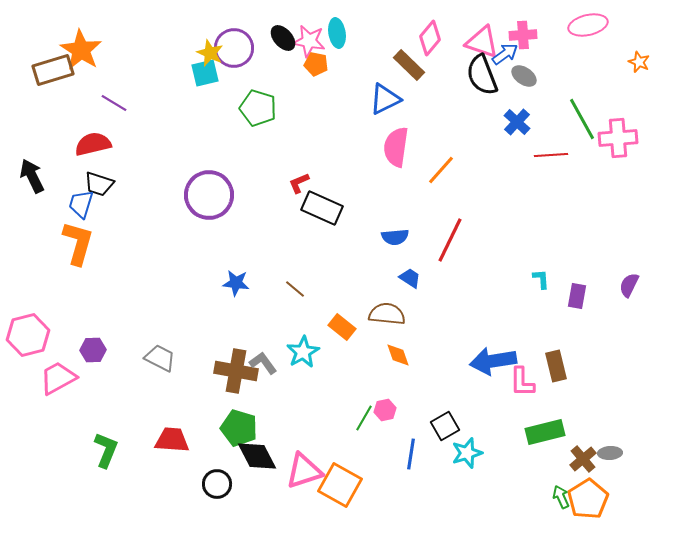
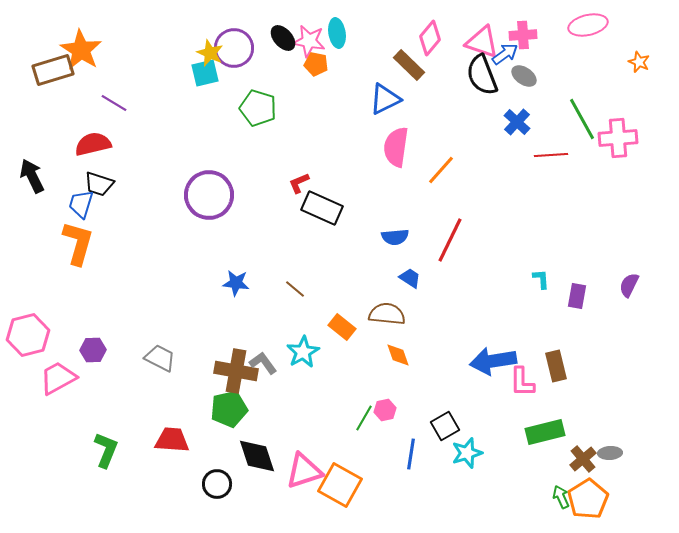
green pentagon at (239, 428): moved 10 px left, 19 px up; rotated 30 degrees counterclockwise
black diamond at (257, 456): rotated 9 degrees clockwise
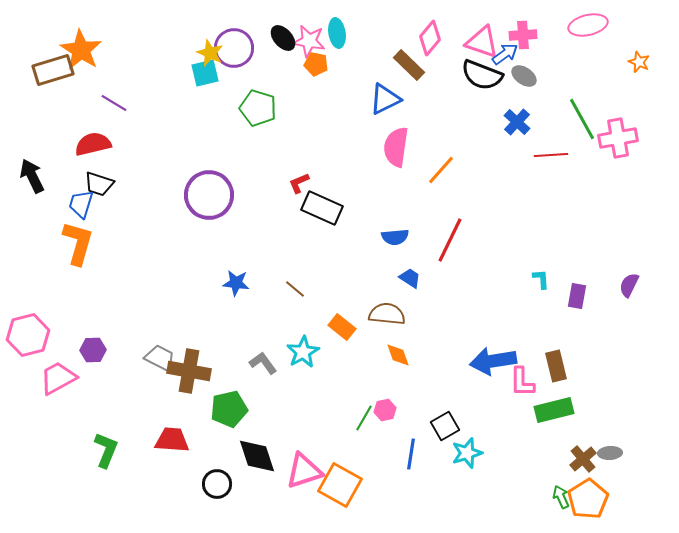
black semicircle at (482, 75): rotated 48 degrees counterclockwise
pink cross at (618, 138): rotated 6 degrees counterclockwise
brown cross at (236, 371): moved 47 px left
green rectangle at (545, 432): moved 9 px right, 22 px up
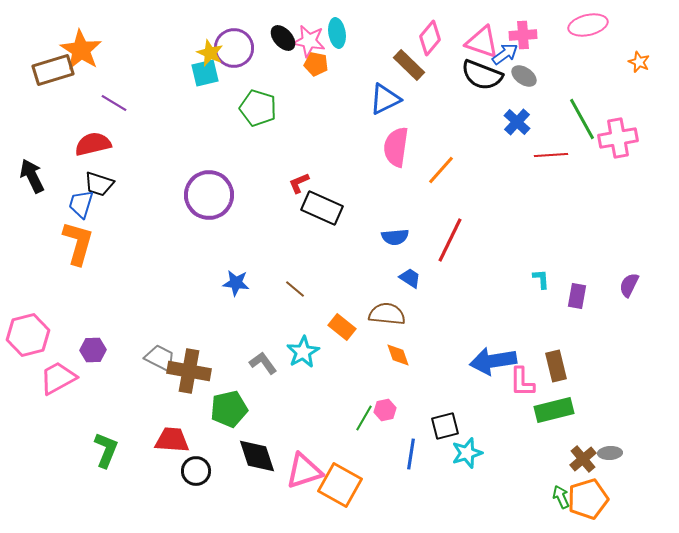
black square at (445, 426): rotated 16 degrees clockwise
black circle at (217, 484): moved 21 px left, 13 px up
orange pentagon at (588, 499): rotated 15 degrees clockwise
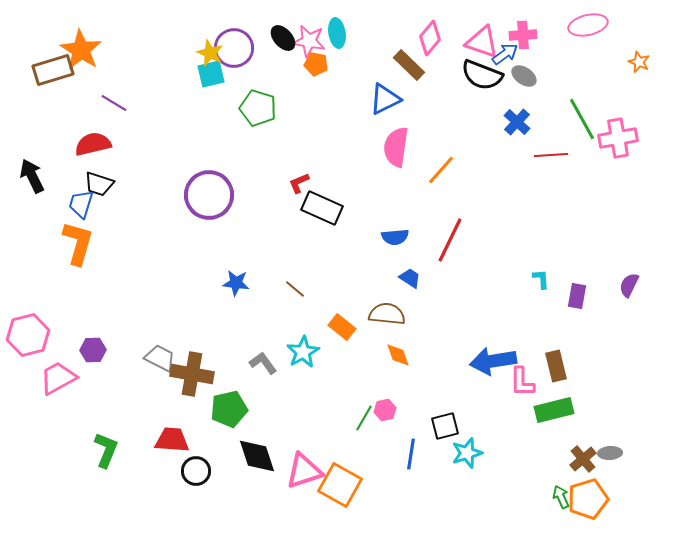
cyan square at (205, 73): moved 6 px right, 1 px down
brown cross at (189, 371): moved 3 px right, 3 px down
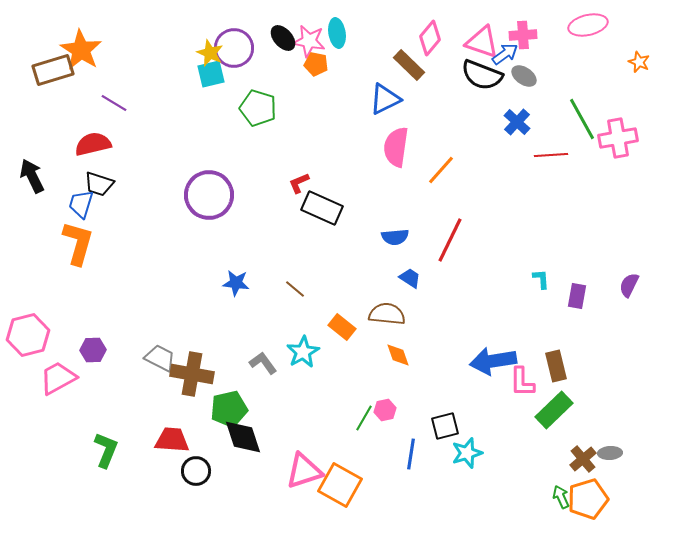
green rectangle at (554, 410): rotated 30 degrees counterclockwise
black diamond at (257, 456): moved 14 px left, 19 px up
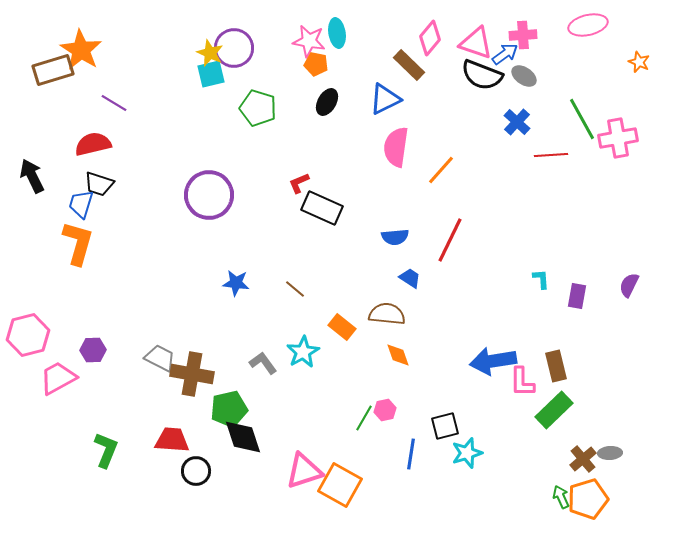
black ellipse at (283, 38): moved 44 px right, 64 px down; rotated 72 degrees clockwise
pink triangle at (482, 42): moved 6 px left, 1 px down
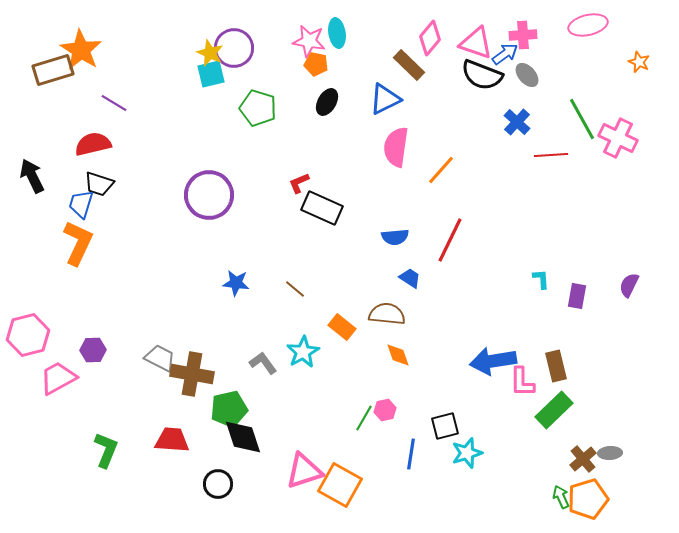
gray ellipse at (524, 76): moved 3 px right, 1 px up; rotated 15 degrees clockwise
pink cross at (618, 138): rotated 36 degrees clockwise
orange L-shape at (78, 243): rotated 9 degrees clockwise
black circle at (196, 471): moved 22 px right, 13 px down
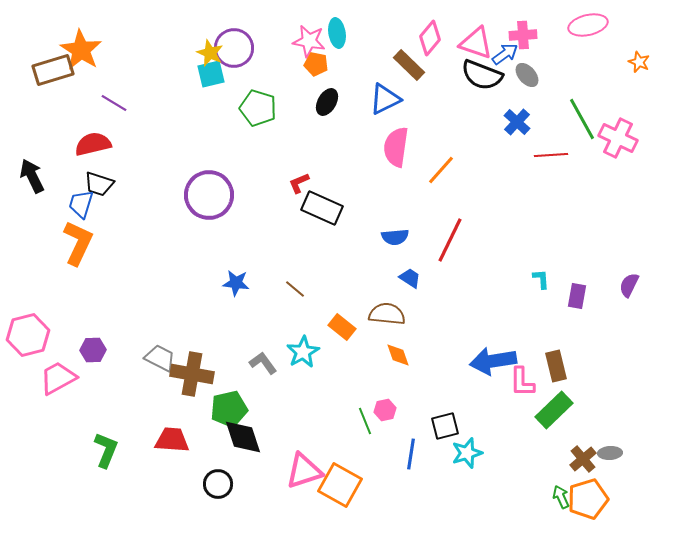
green line at (364, 418): moved 1 px right, 3 px down; rotated 52 degrees counterclockwise
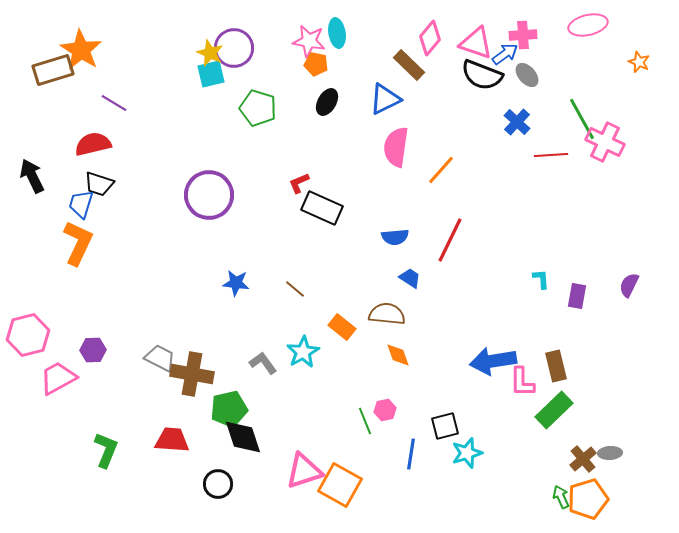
pink cross at (618, 138): moved 13 px left, 4 px down
